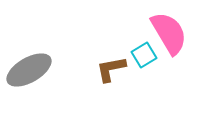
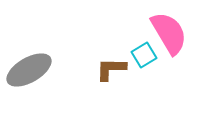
brown L-shape: rotated 12 degrees clockwise
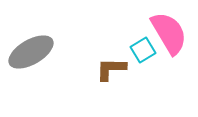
cyan square: moved 1 px left, 5 px up
gray ellipse: moved 2 px right, 18 px up
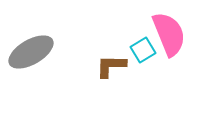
pink semicircle: moved 1 px down; rotated 9 degrees clockwise
brown L-shape: moved 3 px up
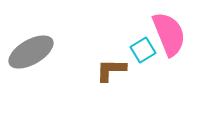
brown L-shape: moved 4 px down
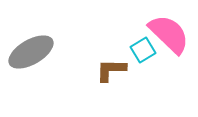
pink semicircle: rotated 24 degrees counterclockwise
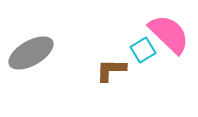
gray ellipse: moved 1 px down
